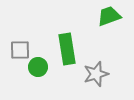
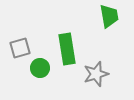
green trapezoid: rotated 100 degrees clockwise
gray square: moved 2 px up; rotated 15 degrees counterclockwise
green circle: moved 2 px right, 1 px down
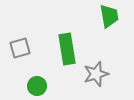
green circle: moved 3 px left, 18 px down
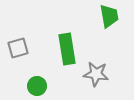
gray square: moved 2 px left
gray star: rotated 25 degrees clockwise
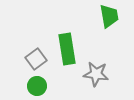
gray square: moved 18 px right, 11 px down; rotated 20 degrees counterclockwise
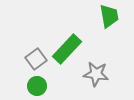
green rectangle: rotated 52 degrees clockwise
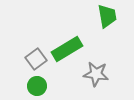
green trapezoid: moved 2 px left
green rectangle: rotated 16 degrees clockwise
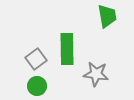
green rectangle: rotated 60 degrees counterclockwise
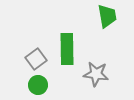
green circle: moved 1 px right, 1 px up
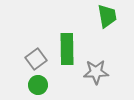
gray star: moved 2 px up; rotated 10 degrees counterclockwise
